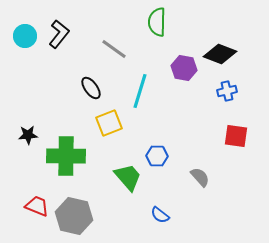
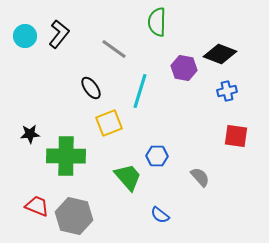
black star: moved 2 px right, 1 px up
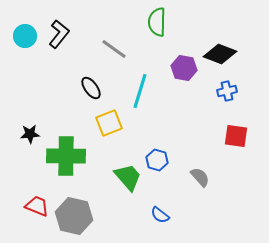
blue hexagon: moved 4 px down; rotated 15 degrees clockwise
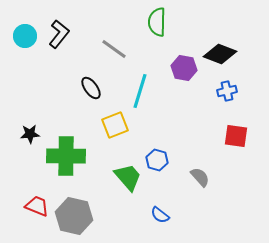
yellow square: moved 6 px right, 2 px down
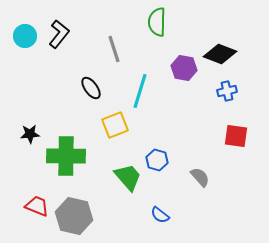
gray line: rotated 36 degrees clockwise
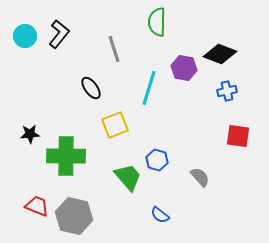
cyan line: moved 9 px right, 3 px up
red square: moved 2 px right
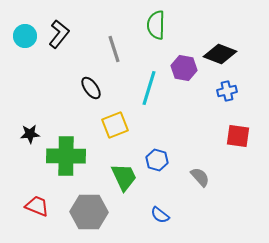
green semicircle: moved 1 px left, 3 px down
green trapezoid: moved 4 px left; rotated 16 degrees clockwise
gray hexagon: moved 15 px right, 4 px up; rotated 12 degrees counterclockwise
